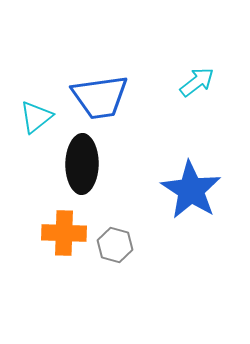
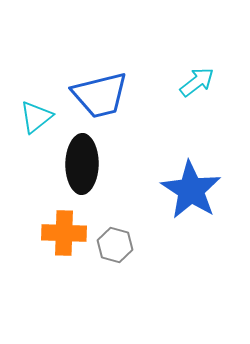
blue trapezoid: moved 2 px up; rotated 6 degrees counterclockwise
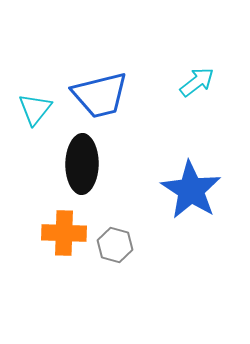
cyan triangle: moved 1 px left, 8 px up; rotated 12 degrees counterclockwise
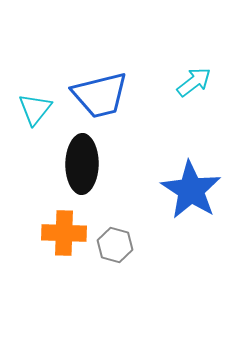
cyan arrow: moved 3 px left
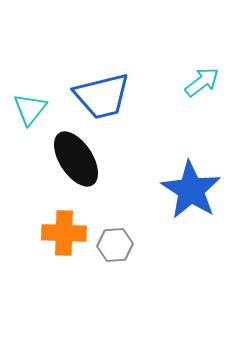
cyan arrow: moved 8 px right
blue trapezoid: moved 2 px right, 1 px down
cyan triangle: moved 5 px left
black ellipse: moved 6 px left, 5 px up; rotated 34 degrees counterclockwise
gray hexagon: rotated 20 degrees counterclockwise
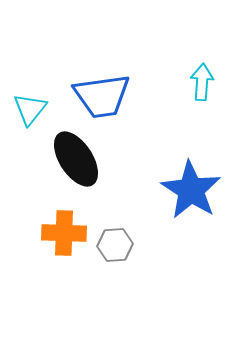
cyan arrow: rotated 48 degrees counterclockwise
blue trapezoid: rotated 6 degrees clockwise
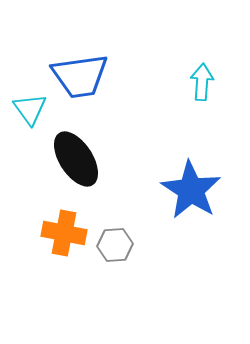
blue trapezoid: moved 22 px left, 20 px up
cyan triangle: rotated 15 degrees counterclockwise
orange cross: rotated 9 degrees clockwise
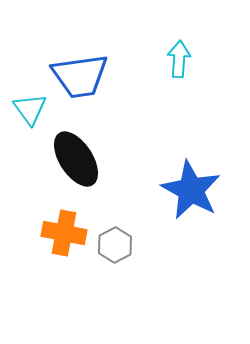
cyan arrow: moved 23 px left, 23 px up
blue star: rotated 4 degrees counterclockwise
gray hexagon: rotated 24 degrees counterclockwise
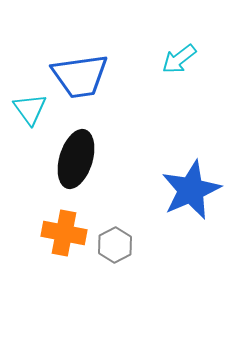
cyan arrow: rotated 132 degrees counterclockwise
black ellipse: rotated 50 degrees clockwise
blue star: rotated 20 degrees clockwise
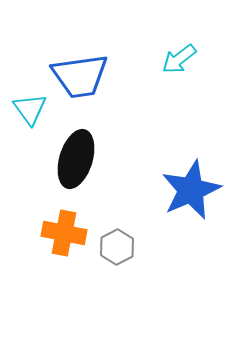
gray hexagon: moved 2 px right, 2 px down
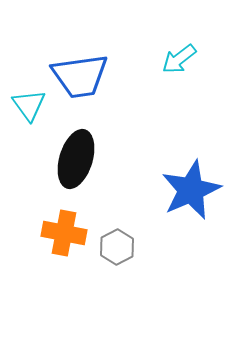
cyan triangle: moved 1 px left, 4 px up
